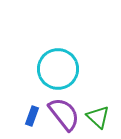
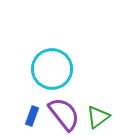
cyan circle: moved 6 px left
green triangle: rotated 40 degrees clockwise
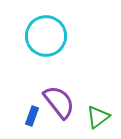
cyan circle: moved 6 px left, 33 px up
purple semicircle: moved 5 px left, 12 px up
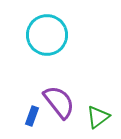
cyan circle: moved 1 px right, 1 px up
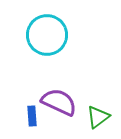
purple semicircle: rotated 27 degrees counterclockwise
blue rectangle: rotated 24 degrees counterclockwise
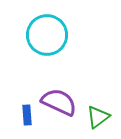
blue rectangle: moved 5 px left, 1 px up
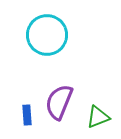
purple semicircle: rotated 93 degrees counterclockwise
green triangle: rotated 15 degrees clockwise
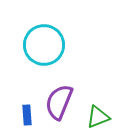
cyan circle: moved 3 px left, 10 px down
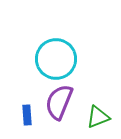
cyan circle: moved 12 px right, 14 px down
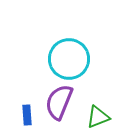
cyan circle: moved 13 px right
